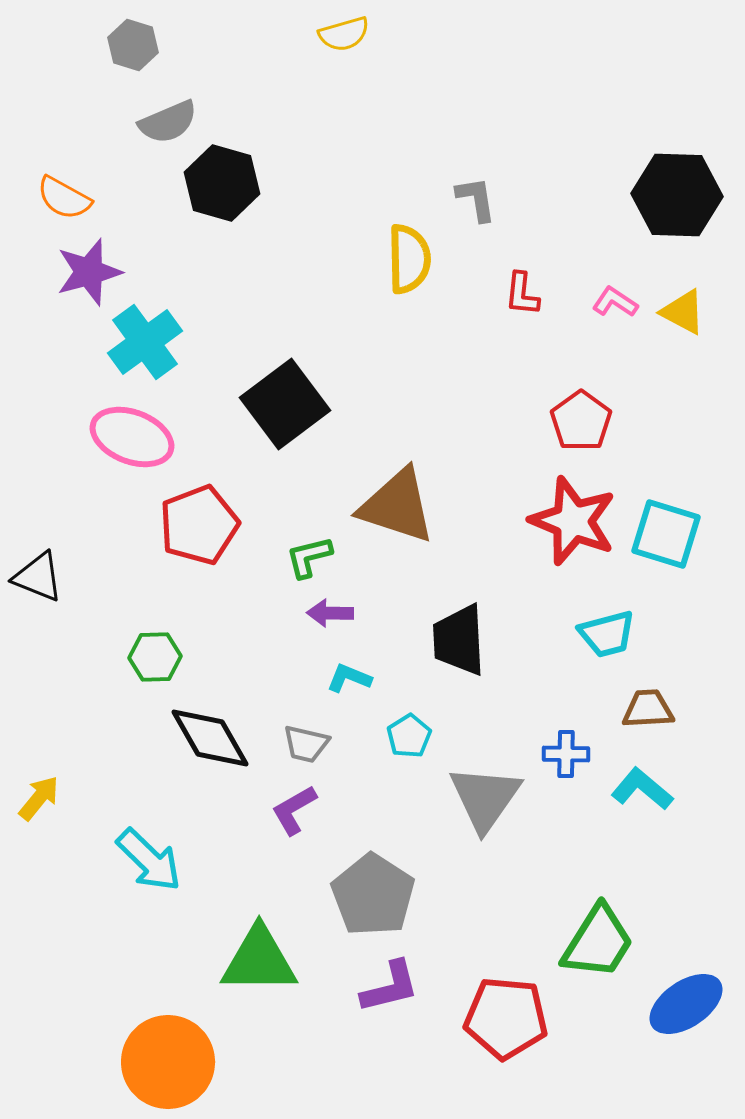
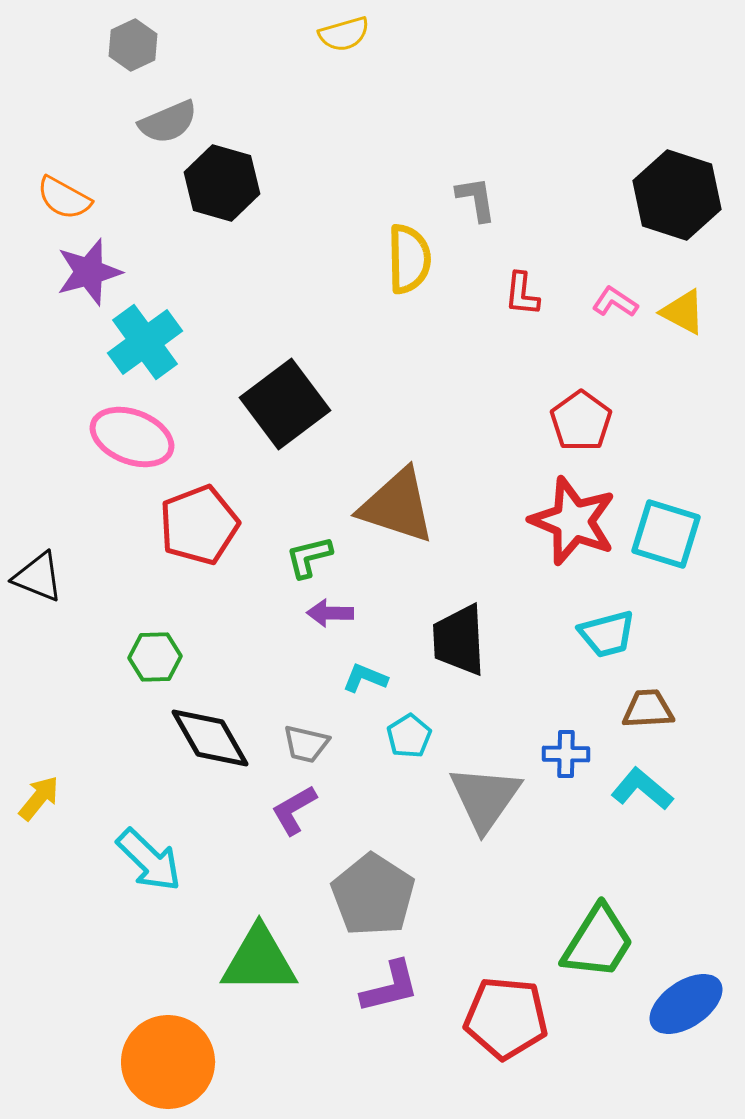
gray hexagon at (133, 45): rotated 18 degrees clockwise
black hexagon at (677, 195): rotated 16 degrees clockwise
cyan L-shape at (349, 678): moved 16 px right
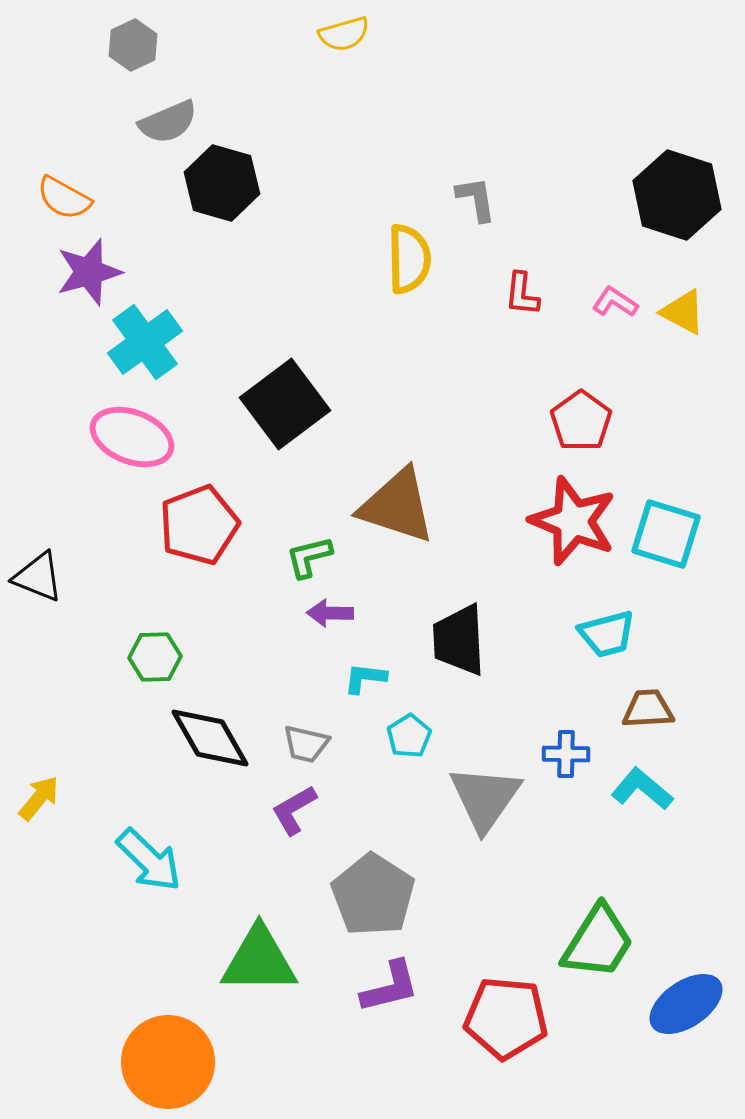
cyan L-shape at (365, 678): rotated 15 degrees counterclockwise
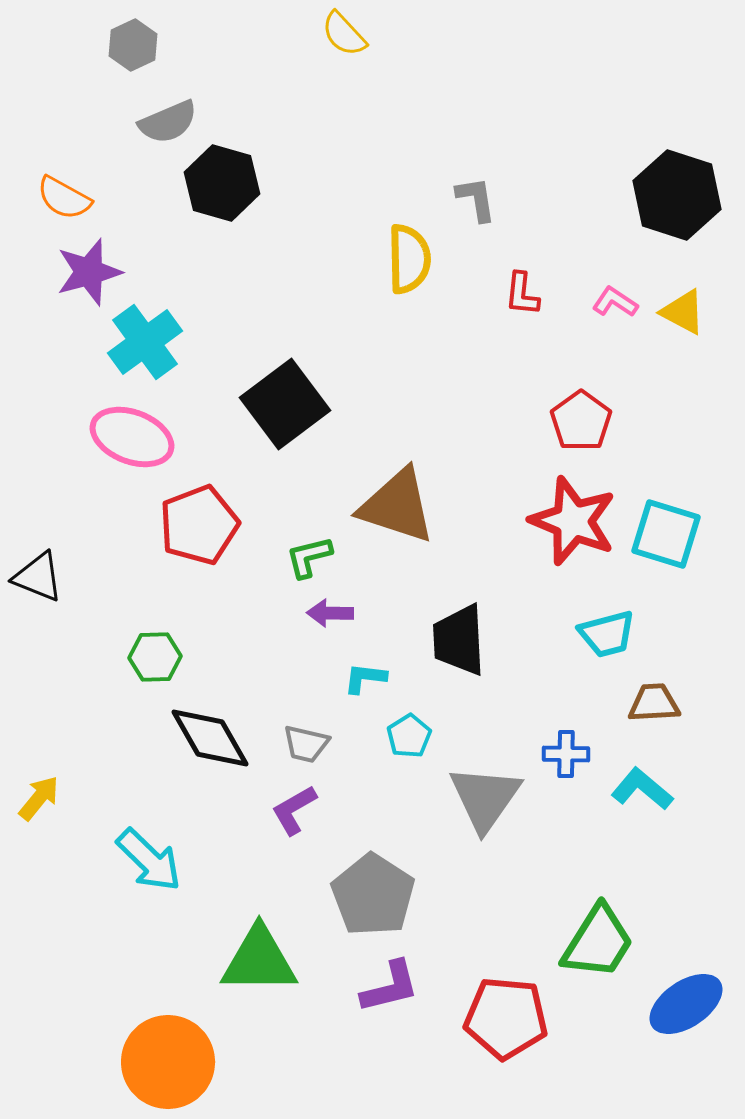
yellow semicircle at (344, 34): rotated 63 degrees clockwise
brown trapezoid at (648, 709): moved 6 px right, 6 px up
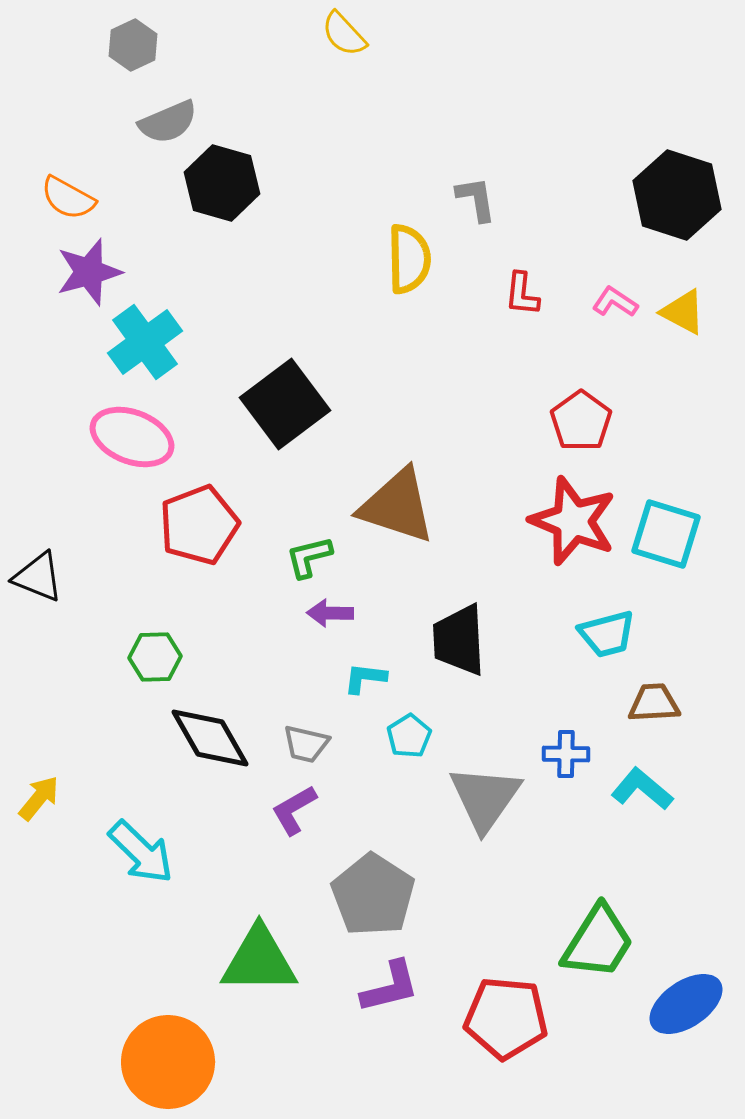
orange semicircle at (64, 198): moved 4 px right
cyan arrow at (149, 860): moved 8 px left, 8 px up
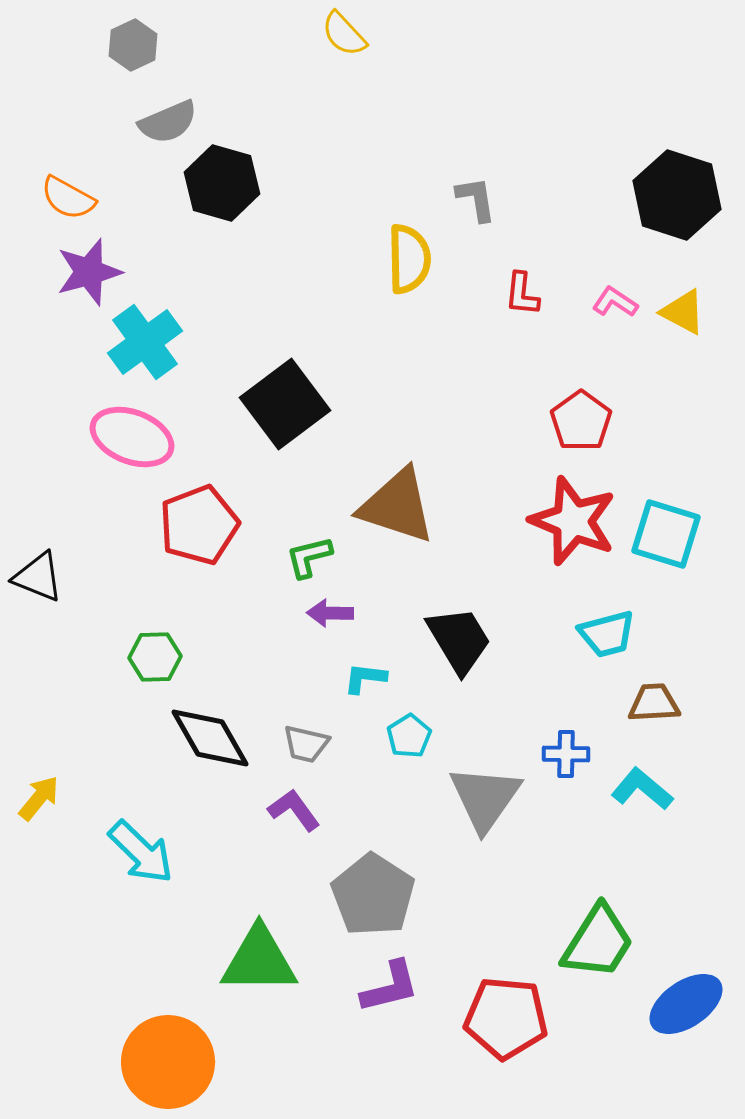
black trapezoid at (459, 640): rotated 152 degrees clockwise
purple L-shape at (294, 810): rotated 84 degrees clockwise
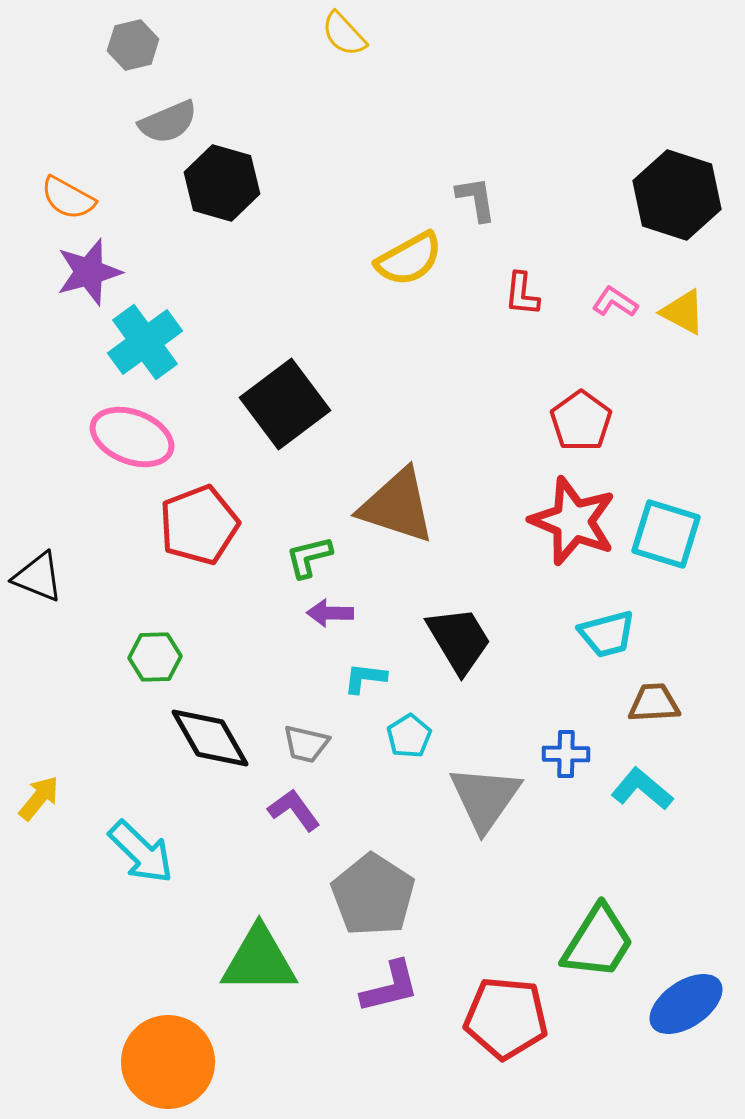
gray hexagon at (133, 45): rotated 12 degrees clockwise
yellow semicircle at (409, 259): rotated 62 degrees clockwise
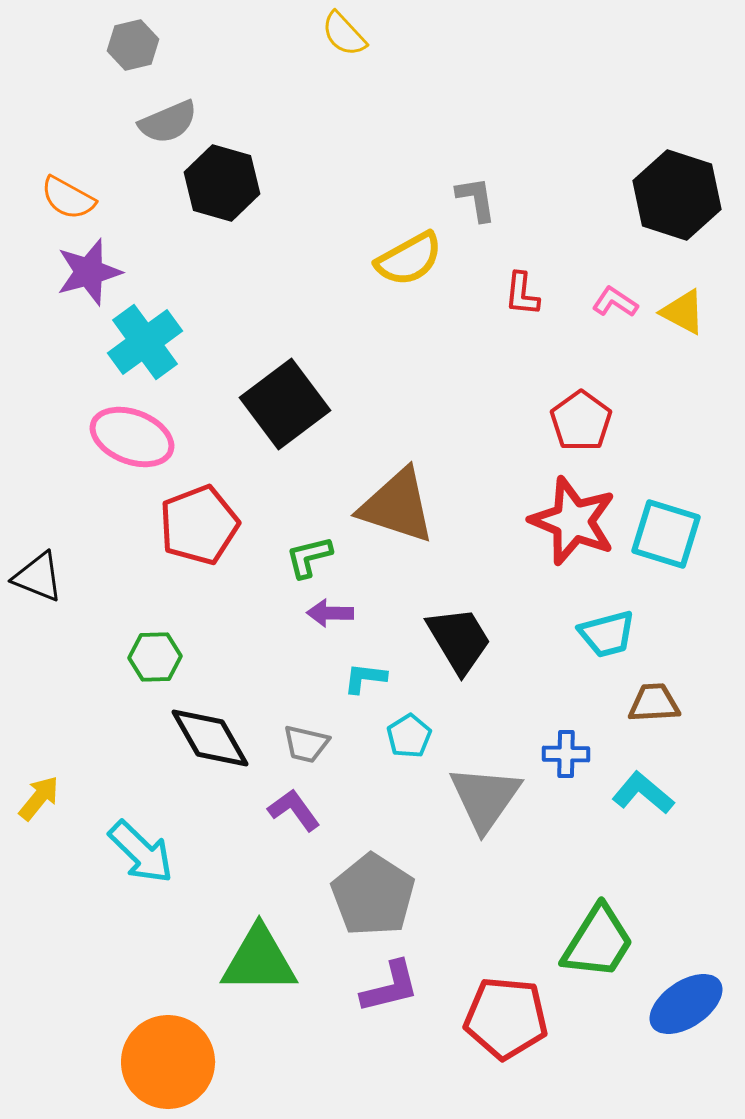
cyan L-shape at (642, 789): moved 1 px right, 4 px down
